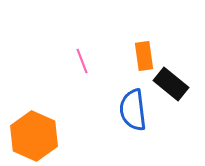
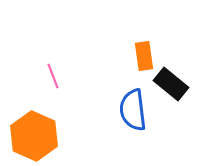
pink line: moved 29 px left, 15 px down
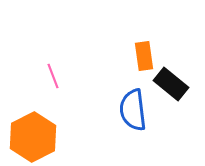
orange hexagon: moved 1 px left, 1 px down; rotated 9 degrees clockwise
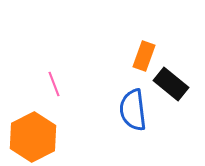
orange rectangle: rotated 28 degrees clockwise
pink line: moved 1 px right, 8 px down
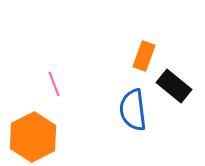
black rectangle: moved 3 px right, 2 px down
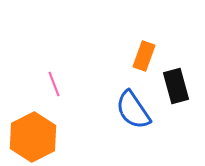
black rectangle: moved 2 px right; rotated 36 degrees clockwise
blue semicircle: rotated 27 degrees counterclockwise
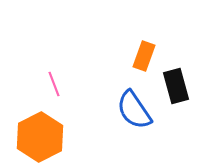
blue semicircle: moved 1 px right
orange hexagon: moved 7 px right
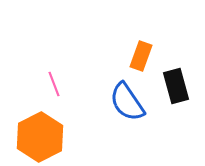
orange rectangle: moved 3 px left
blue semicircle: moved 7 px left, 8 px up
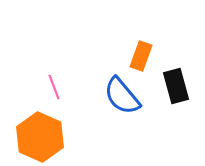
pink line: moved 3 px down
blue semicircle: moved 5 px left, 6 px up; rotated 6 degrees counterclockwise
orange hexagon: rotated 9 degrees counterclockwise
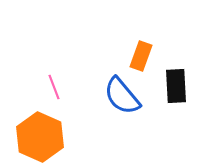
black rectangle: rotated 12 degrees clockwise
